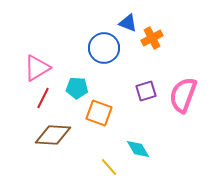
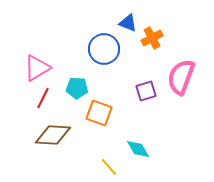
blue circle: moved 1 px down
pink semicircle: moved 2 px left, 18 px up
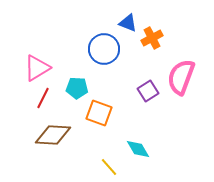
purple square: moved 2 px right; rotated 15 degrees counterclockwise
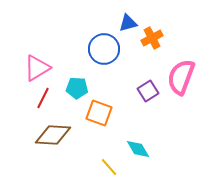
blue triangle: rotated 36 degrees counterclockwise
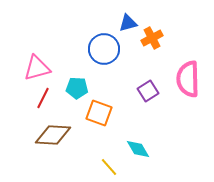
pink triangle: rotated 16 degrees clockwise
pink semicircle: moved 7 px right, 2 px down; rotated 21 degrees counterclockwise
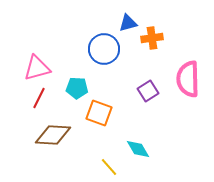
orange cross: rotated 20 degrees clockwise
red line: moved 4 px left
